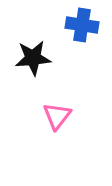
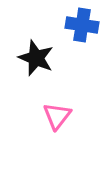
black star: moved 3 px right; rotated 27 degrees clockwise
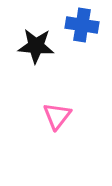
black star: moved 12 px up; rotated 18 degrees counterclockwise
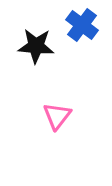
blue cross: rotated 28 degrees clockwise
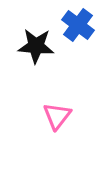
blue cross: moved 4 px left
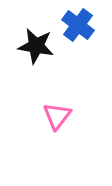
black star: rotated 6 degrees clockwise
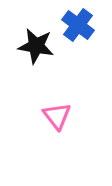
pink triangle: rotated 16 degrees counterclockwise
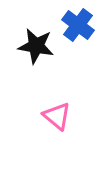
pink triangle: rotated 12 degrees counterclockwise
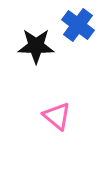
black star: rotated 9 degrees counterclockwise
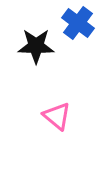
blue cross: moved 2 px up
